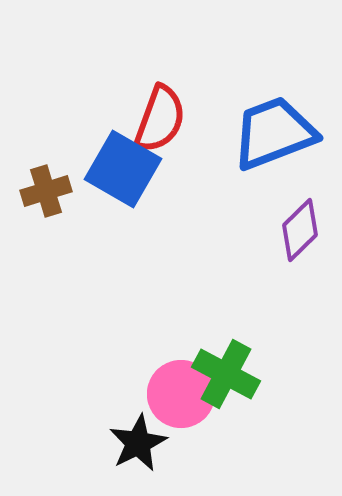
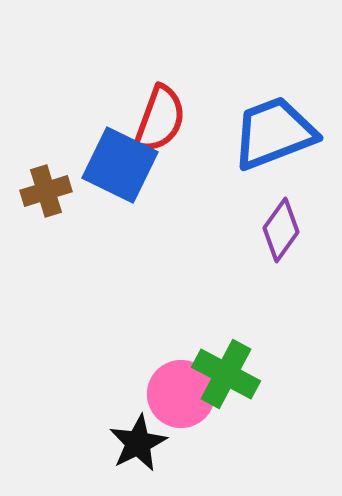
blue square: moved 3 px left, 4 px up; rotated 4 degrees counterclockwise
purple diamond: moved 19 px left; rotated 10 degrees counterclockwise
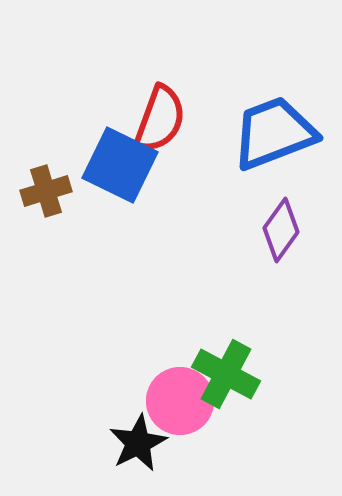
pink circle: moved 1 px left, 7 px down
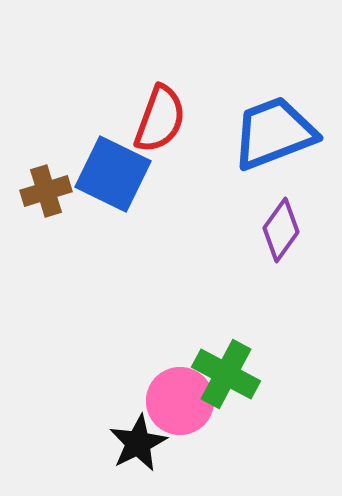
blue square: moved 7 px left, 9 px down
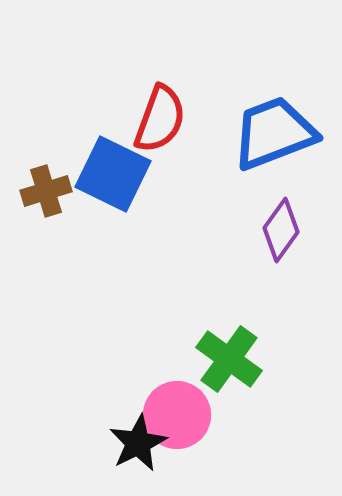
green cross: moved 3 px right, 15 px up; rotated 8 degrees clockwise
pink circle: moved 3 px left, 14 px down
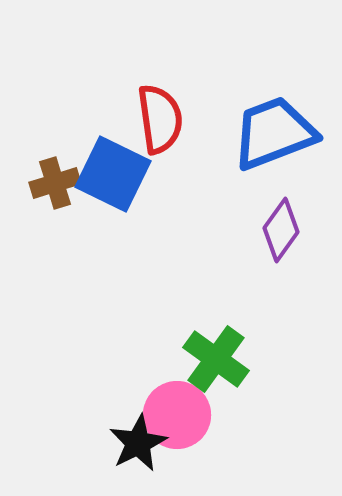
red semicircle: rotated 28 degrees counterclockwise
brown cross: moved 9 px right, 8 px up
green cross: moved 13 px left
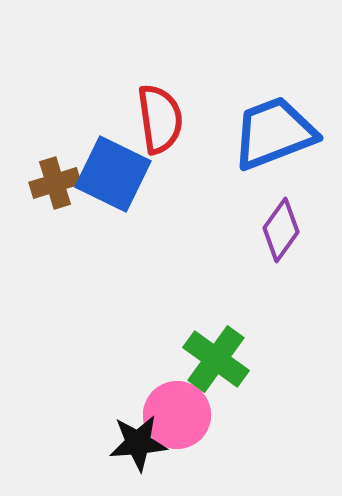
black star: rotated 22 degrees clockwise
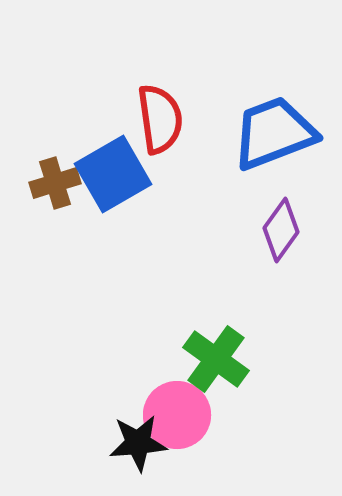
blue square: rotated 34 degrees clockwise
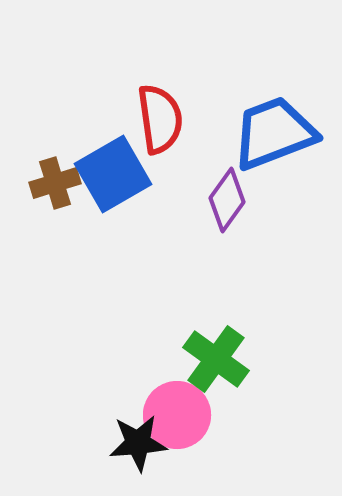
purple diamond: moved 54 px left, 30 px up
